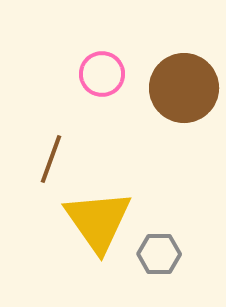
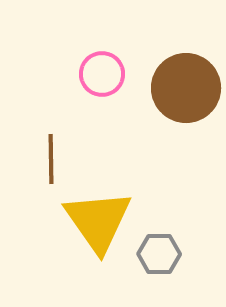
brown circle: moved 2 px right
brown line: rotated 21 degrees counterclockwise
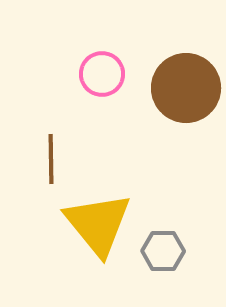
yellow triangle: moved 3 px down; rotated 4 degrees counterclockwise
gray hexagon: moved 4 px right, 3 px up
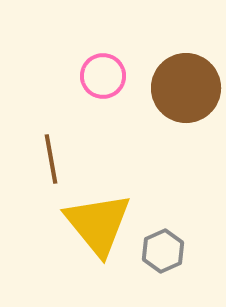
pink circle: moved 1 px right, 2 px down
brown line: rotated 9 degrees counterclockwise
gray hexagon: rotated 24 degrees counterclockwise
